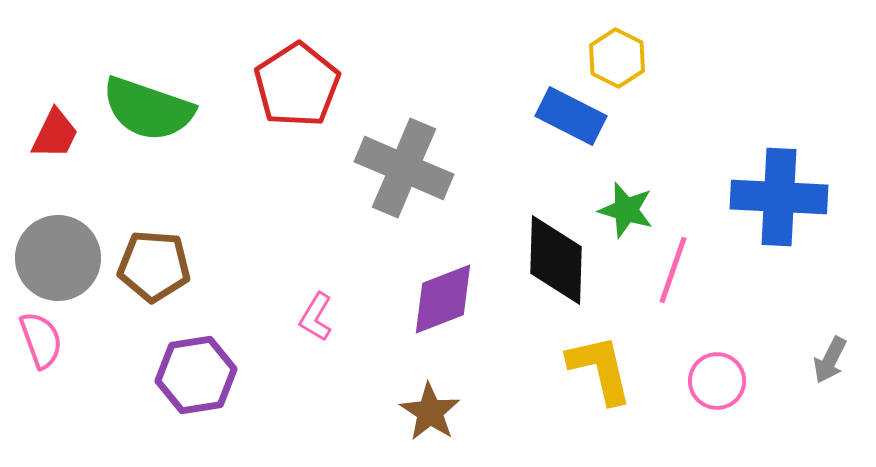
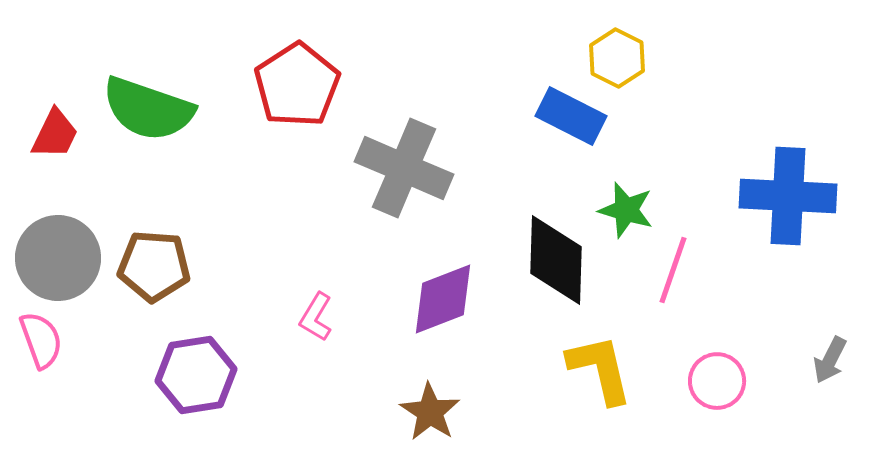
blue cross: moved 9 px right, 1 px up
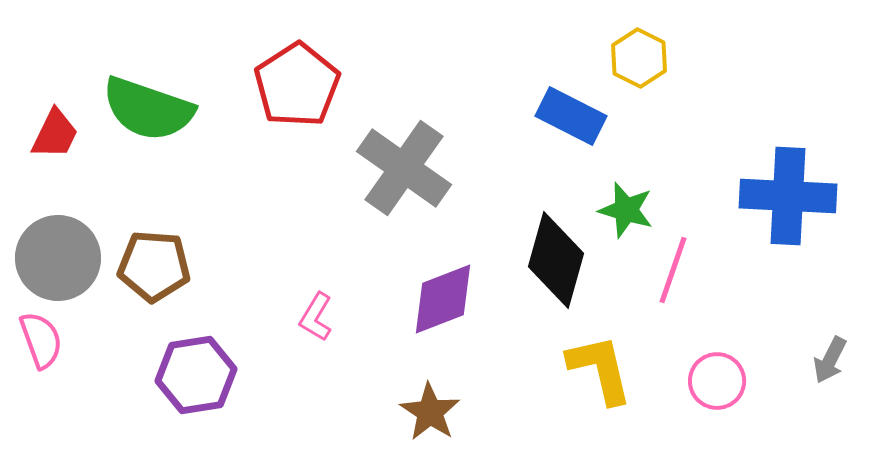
yellow hexagon: moved 22 px right
gray cross: rotated 12 degrees clockwise
black diamond: rotated 14 degrees clockwise
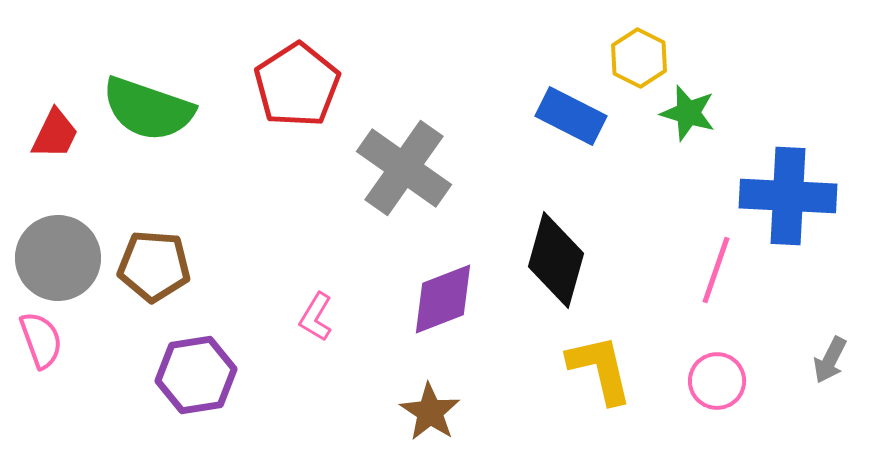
green star: moved 62 px right, 97 px up
pink line: moved 43 px right
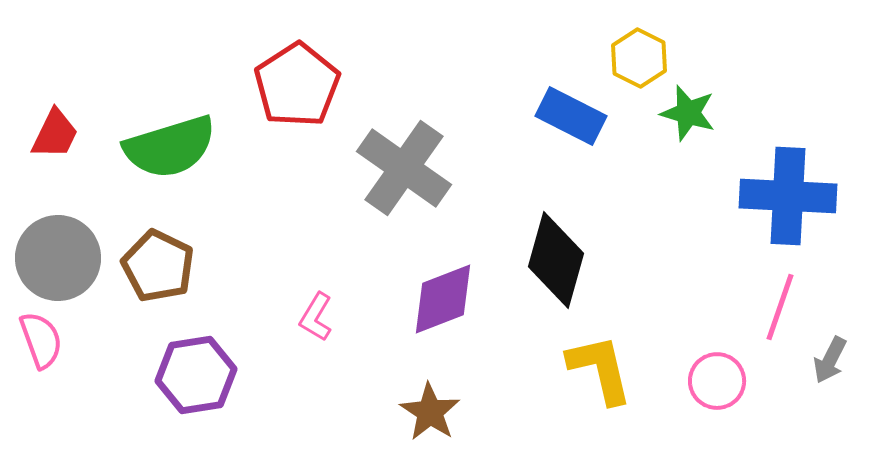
green semicircle: moved 22 px right, 38 px down; rotated 36 degrees counterclockwise
brown pentagon: moved 4 px right; rotated 22 degrees clockwise
pink line: moved 64 px right, 37 px down
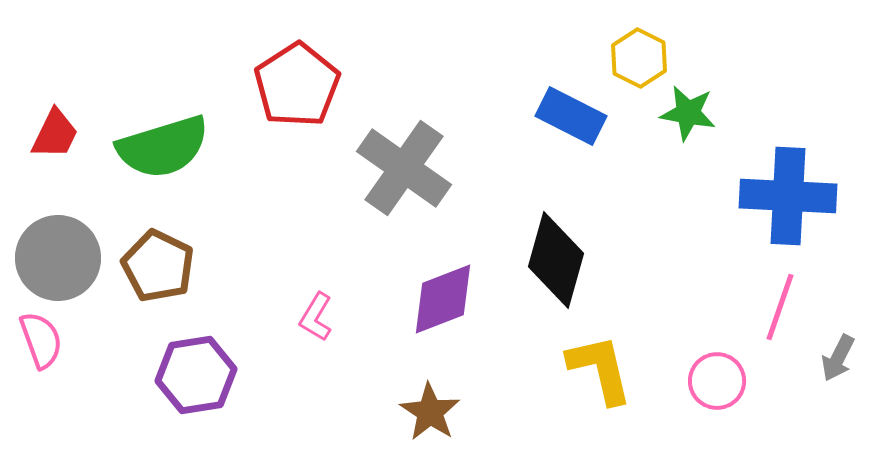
green star: rotated 6 degrees counterclockwise
green semicircle: moved 7 px left
gray arrow: moved 8 px right, 2 px up
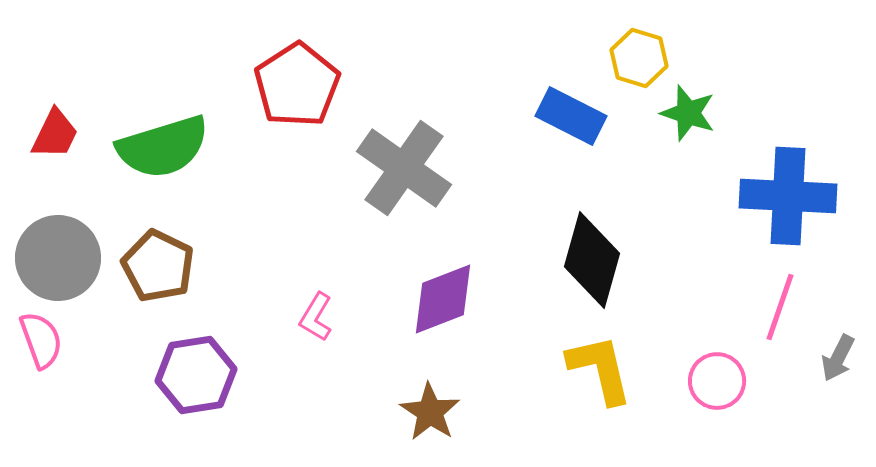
yellow hexagon: rotated 10 degrees counterclockwise
green star: rotated 8 degrees clockwise
black diamond: moved 36 px right
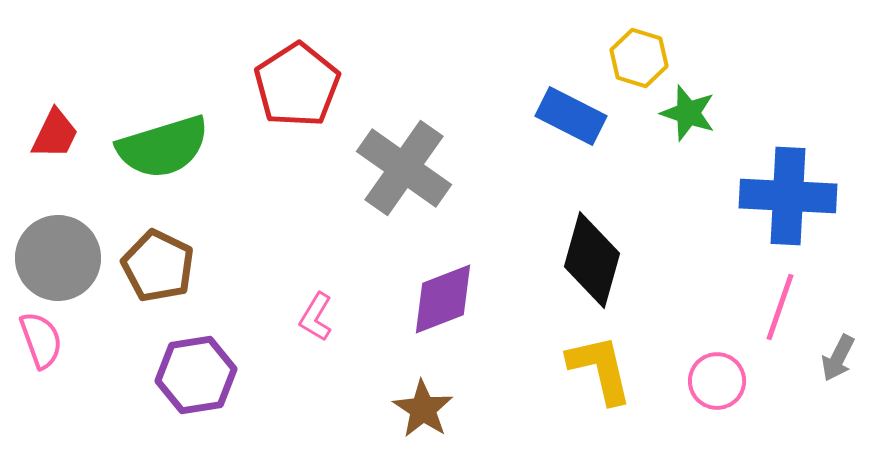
brown star: moved 7 px left, 3 px up
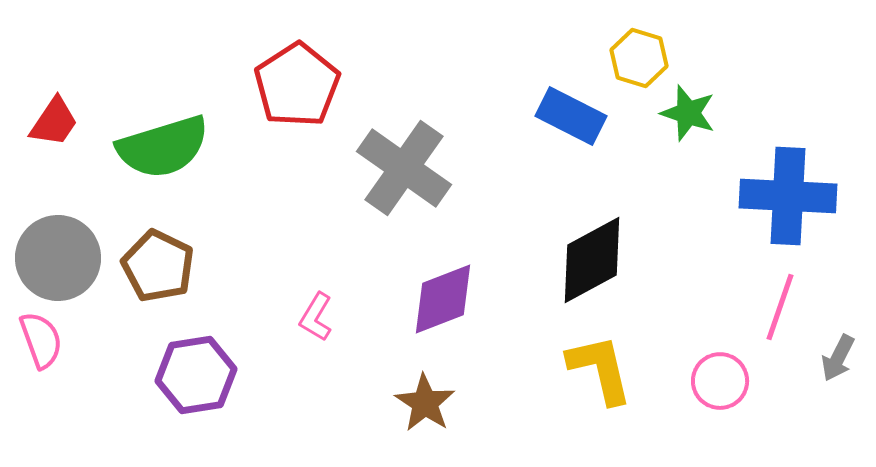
red trapezoid: moved 1 px left, 12 px up; rotated 8 degrees clockwise
black diamond: rotated 46 degrees clockwise
pink circle: moved 3 px right
brown star: moved 2 px right, 6 px up
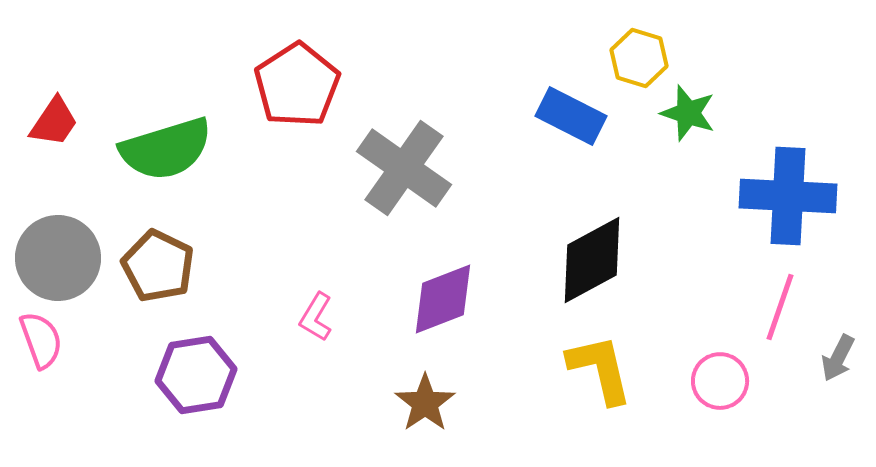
green semicircle: moved 3 px right, 2 px down
brown star: rotated 4 degrees clockwise
